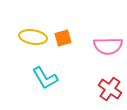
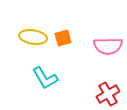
red cross: moved 2 px left, 5 px down; rotated 25 degrees clockwise
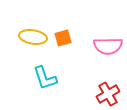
cyan L-shape: rotated 12 degrees clockwise
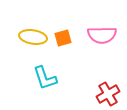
pink semicircle: moved 6 px left, 11 px up
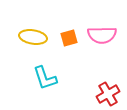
orange square: moved 6 px right
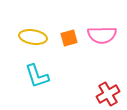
cyan L-shape: moved 8 px left, 2 px up
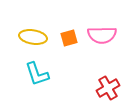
cyan L-shape: moved 2 px up
red cross: moved 6 px up
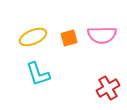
yellow ellipse: rotated 32 degrees counterclockwise
cyan L-shape: moved 1 px right
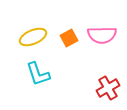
orange square: rotated 12 degrees counterclockwise
